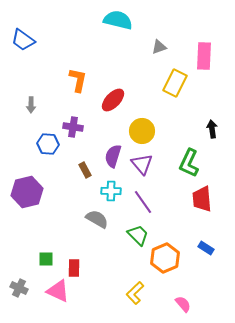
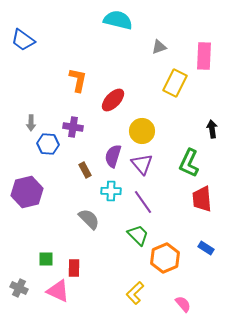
gray arrow: moved 18 px down
gray semicircle: moved 8 px left; rotated 15 degrees clockwise
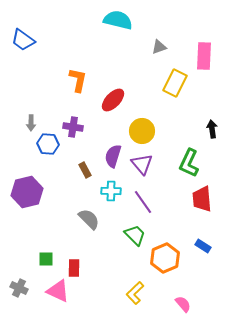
green trapezoid: moved 3 px left
blue rectangle: moved 3 px left, 2 px up
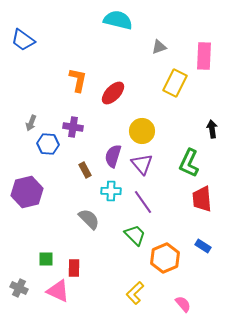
red ellipse: moved 7 px up
gray arrow: rotated 21 degrees clockwise
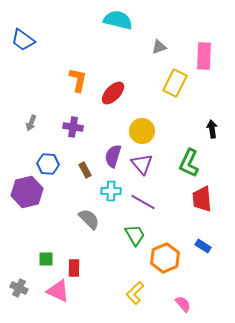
blue hexagon: moved 20 px down
purple line: rotated 25 degrees counterclockwise
green trapezoid: rotated 15 degrees clockwise
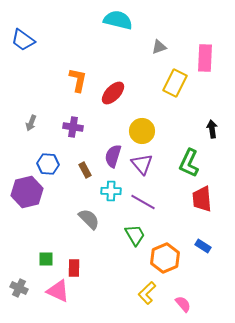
pink rectangle: moved 1 px right, 2 px down
yellow L-shape: moved 12 px right
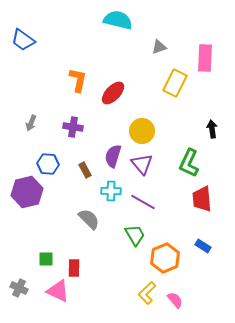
pink semicircle: moved 8 px left, 4 px up
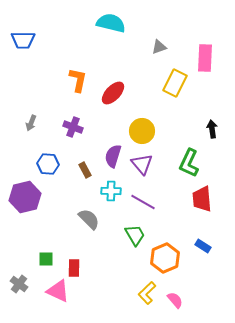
cyan semicircle: moved 7 px left, 3 px down
blue trapezoid: rotated 35 degrees counterclockwise
purple cross: rotated 12 degrees clockwise
purple hexagon: moved 2 px left, 5 px down
gray cross: moved 4 px up; rotated 12 degrees clockwise
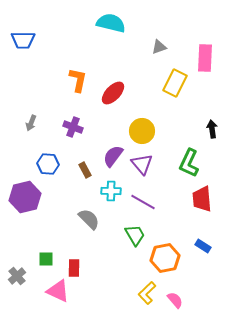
purple semicircle: rotated 20 degrees clockwise
orange hexagon: rotated 12 degrees clockwise
gray cross: moved 2 px left, 8 px up; rotated 12 degrees clockwise
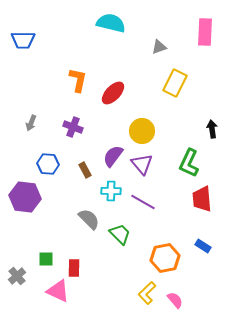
pink rectangle: moved 26 px up
purple hexagon: rotated 20 degrees clockwise
green trapezoid: moved 15 px left, 1 px up; rotated 15 degrees counterclockwise
